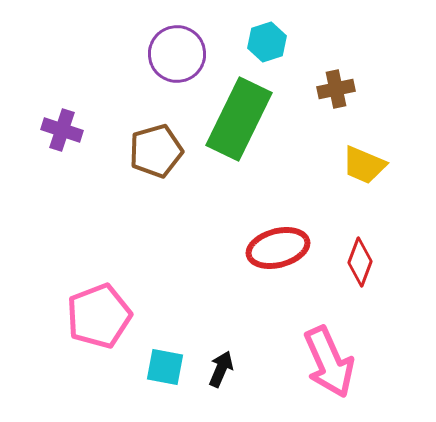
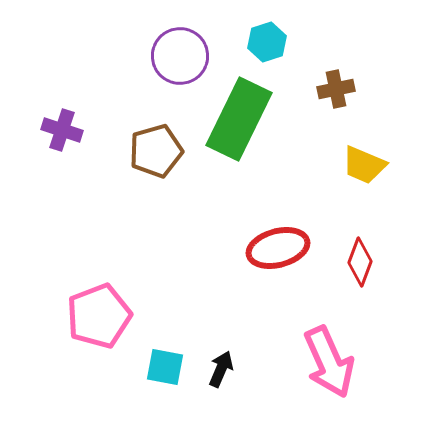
purple circle: moved 3 px right, 2 px down
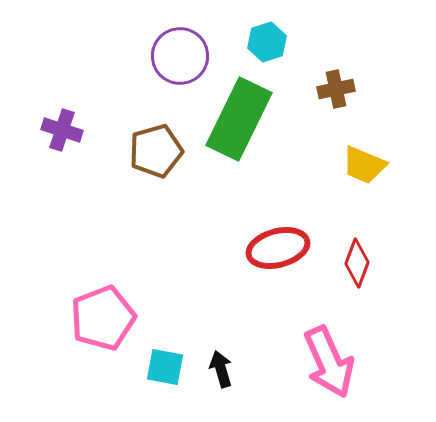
red diamond: moved 3 px left, 1 px down
pink pentagon: moved 4 px right, 2 px down
black arrow: rotated 39 degrees counterclockwise
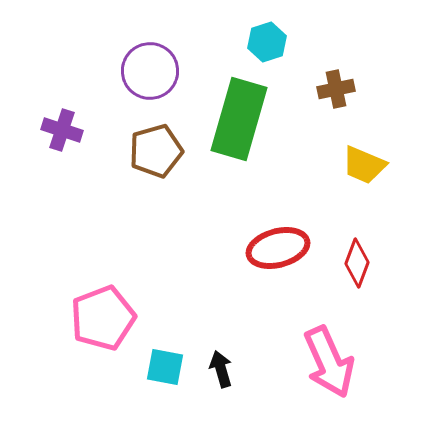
purple circle: moved 30 px left, 15 px down
green rectangle: rotated 10 degrees counterclockwise
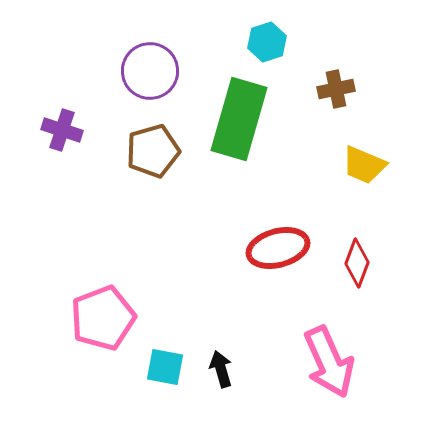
brown pentagon: moved 3 px left
